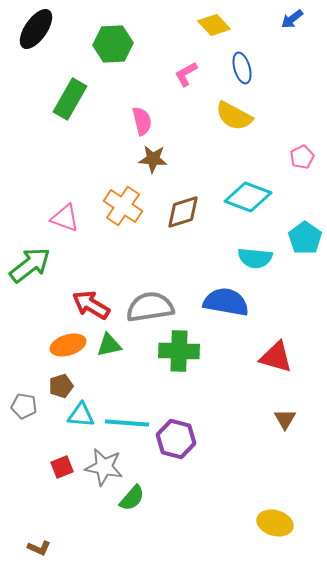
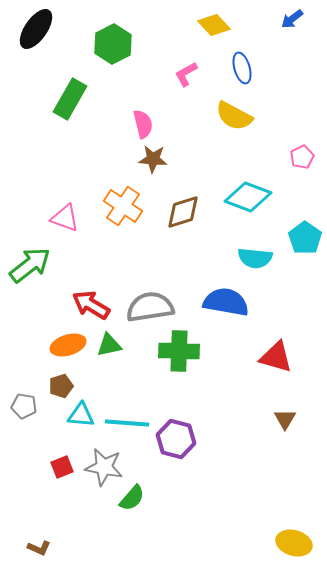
green hexagon: rotated 24 degrees counterclockwise
pink semicircle: moved 1 px right, 3 px down
yellow ellipse: moved 19 px right, 20 px down
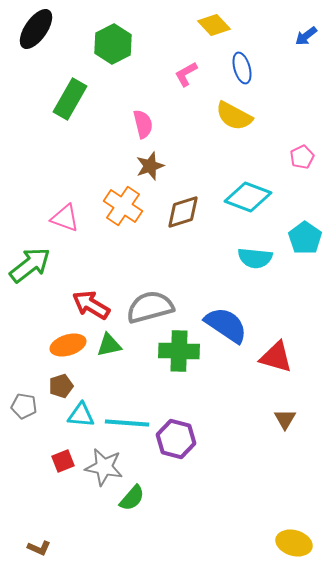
blue arrow: moved 14 px right, 17 px down
brown star: moved 3 px left, 7 px down; rotated 24 degrees counterclockwise
blue semicircle: moved 23 px down; rotated 24 degrees clockwise
gray semicircle: rotated 6 degrees counterclockwise
red square: moved 1 px right, 6 px up
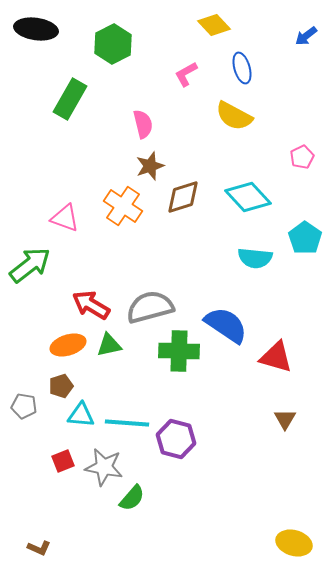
black ellipse: rotated 63 degrees clockwise
cyan diamond: rotated 27 degrees clockwise
brown diamond: moved 15 px up
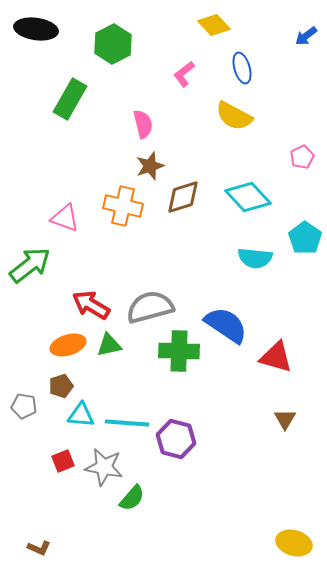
pink L-shape: moved 2 px left; rotated 8 degrees counterclockwise
orange cross: rotated 21 degrees counterclockwise
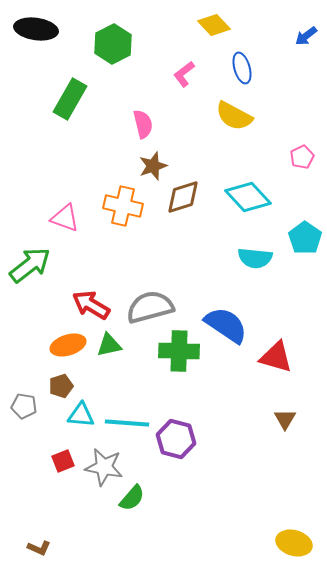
brown star: moved 3 px right
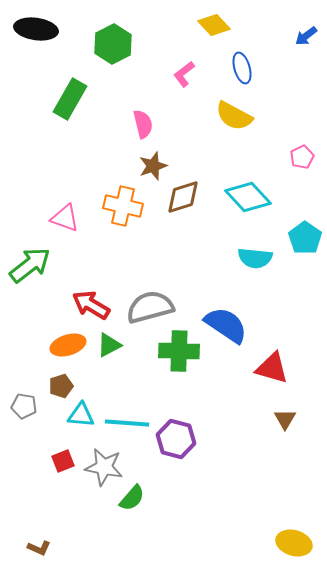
green triangle: rotated 16 degrees counterclockwise
red triangle: moved 4 px left, 11 px down
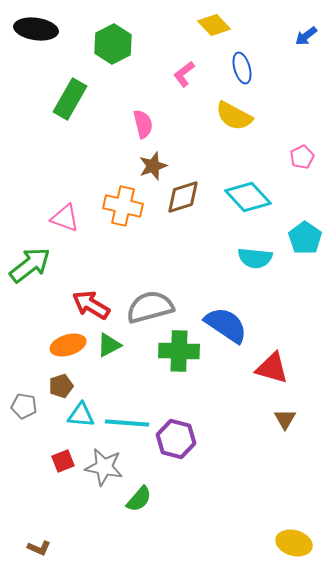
green semicircle: moved 7 px right, 1 px down
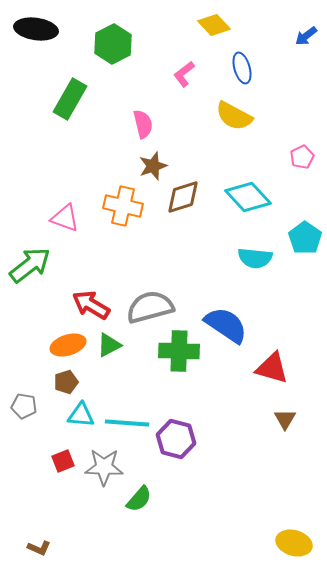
brown pentagon: moved 5 px right, 4 px up
gray star: rotated 9 degrees counterclockwise
